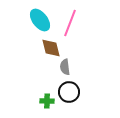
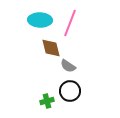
cyan ellipse: rotated 50 degrees counterclockwise
gray semicircle: moved 3 px right, 1 px up; rotated 49 degrees counterclockwise
black circle: moved 1 px right, 1 px up
green cross: rotated 16 degrees counterclockwise
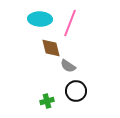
cyan ellipse: moved 1 px up
black circle: moved 6 px right
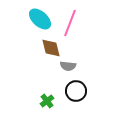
cyan ellipse: rotated 40 degrees clockwise
gray semicircle: rotated 28 degrees counterclockwise
green cross: rotated 24 degrees counterclockwise
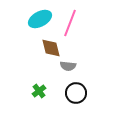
cyan ellipse: rotated 70 degrees counterclockwise
black circle: moved 2 px down
green cross: moved 8 px left, 10 px up
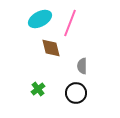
gray semicircle: moved 14 px right; rotated 84 degrees clockwise
green cross: moved 1 px left, 2 px up
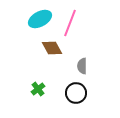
brown diamond: moved 1 px right; rotated 15 degrees counterclockwise
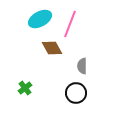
pink line: moved 1 px down
green cross: moved 13 px left, 1 px up
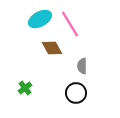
pink line: rotated 52 degrees counterclockwise
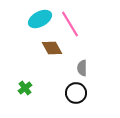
gray semicircle: moved 2 px down
